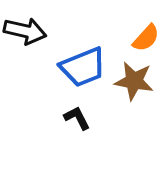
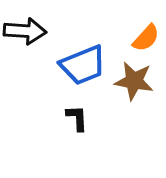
black arrow: rotated 9 degrees counterclockwise
blue trapezoid: moved 2 px up
black L-shape: rotated 24 degrees clockwise
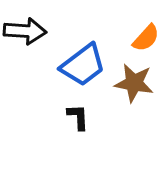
blue trapezoid: rotated 15 degrees counterclockwise
brown star: moved 2 px down
black L-shape: moved 1 px right, 1 px up
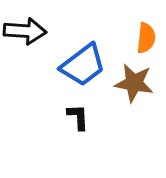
orange semicircle: rotated 36 degrees counterclockwise
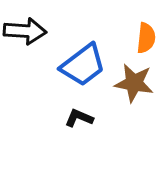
black L-shape: moved 1 px right, 1 px down; rotated 64 degrees counterclockwise
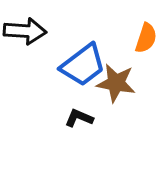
orange semicircle: rotated 12 degrees clockwise
brown star: moved 18 px left
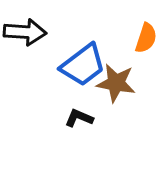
black arrow: moved 1 px down
